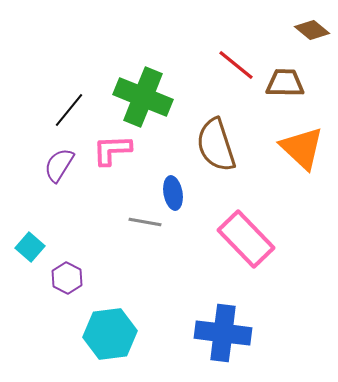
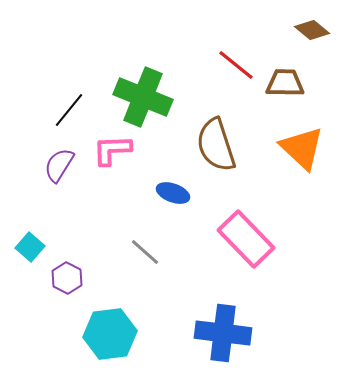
blue ellipse: rotated 60 degrees counterclockwise
gray line: moved 30 px down; rotated 32 degrees clockwise
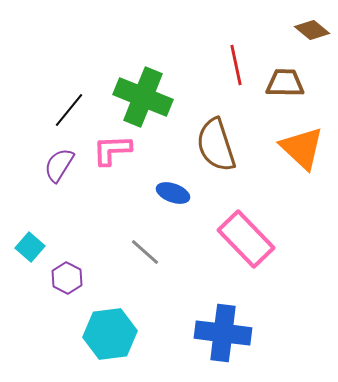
red line: rotated 39 degrees clockwise
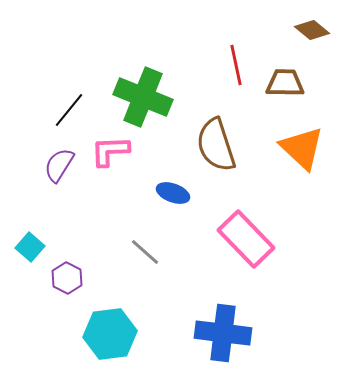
pink L-shape: moved 2 px left, 1 px down
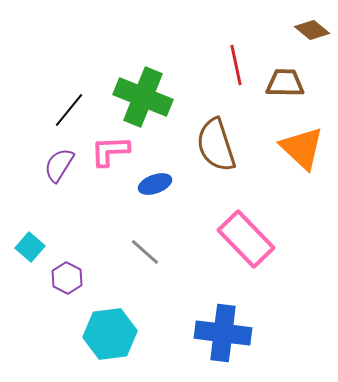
blue ellipse: moved 18 px left, 9 px up; rotated 40 degrees counterclockwise
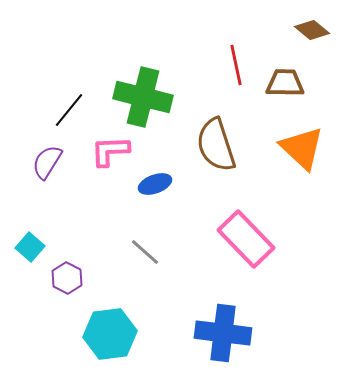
green cross: rotated 8 degrees counterclockwise
purple semicircle: moved 12 px left, 3 px up
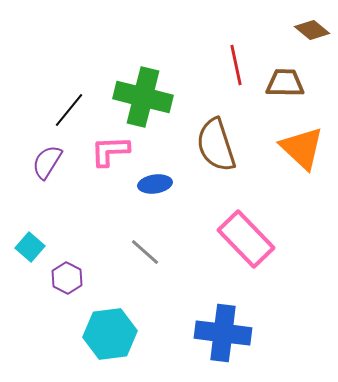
blue ellipse: rotated 12 degrees clockwise
